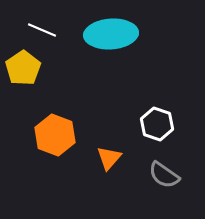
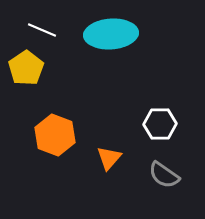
yellow pentagon: moved 3 px right
white hexagon: moved 3 px right; rotated 20 degrees counterclockwise
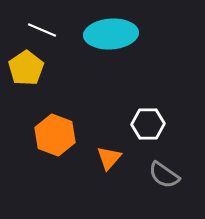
white hexagon: moved 12 px left
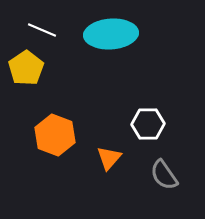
gray semicircle: rotated 20 degrees clockwise
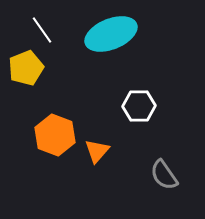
white line: rotated 32 degrees clockwise
cyan ellipse: rotated 18 degrees counterclockwise
yellow pentagon: rotated 12 degrees clockwise
white hexagon: moved 9 px left, 18 px up
orange triangle: moved 12 px left, 7 px up
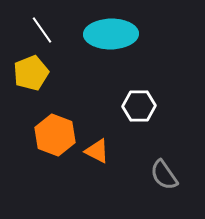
cyan ellipse: rotated 21 degrees clockwise
yellow pentagon: moved 5 px right, 5 px down
orange triangle: rotated 44 degrees counterclockwise
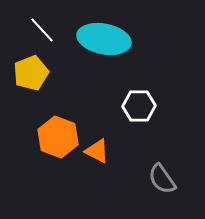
white line: rotated 8 degrees counterclockwise
cyan ellipse: moved 7 px left, 5 px down; rotated 12 degrees clockwise
orange hexagon: moved 3 px right, 2 px down
gray semicircle: moved 2 px left, 4 px down
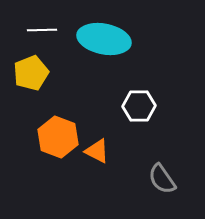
white line: rotated 48 degrees counterclockwise
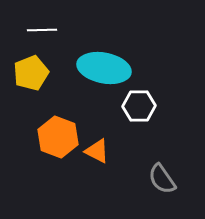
cyan ellipse: moved 29 px down
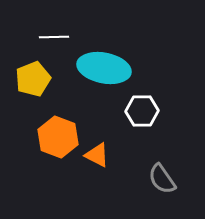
white line: moved 12 px right, 7 px down
yellow pentagon: moved 2 px right, 6 px down
white hexagon: moved 3 px right, 5 px down
orange triangle: moved 4 px down
